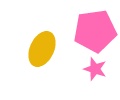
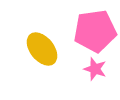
yellow ellipse: rotated 64 degrees counterclockwise
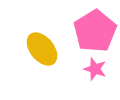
pink pentagon: rotated 24 degrees counterclockwise
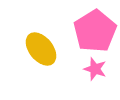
yellow ellipse: moved 1 px left
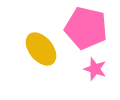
pink pentagon: moved 9 px left, 3 px up; rotated 27 degrees counterclockwise
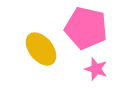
pink star: moved 1 px right
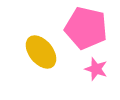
yellow ellipse: moved 3 px down
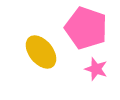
pink pentagon: rotated 6 degrees clockwise
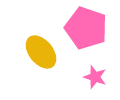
pink star: moved 1 px left, 8 px down
